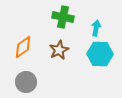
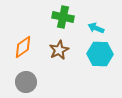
cyan arrow: rotated 77 degrees counterclockwise
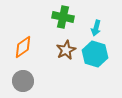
cyan arrow: rotated 98 degrees counterclockwise
brown star: moved 7 px right
cyan hexagon: moved 5 px left; rotated 15 degrees clockwise
gray circle: moved 3 px left, 1 px up
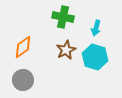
cyan hexagon: moved 3 px down
gray circle: moved 1 px up
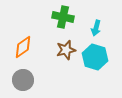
brown star: rotated 12 degrees clockwise
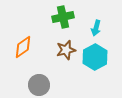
green cross: rotated 25 degrees counterclockwise
cyan hexagon: rotated 15 degrees clockwise
gray circle: moved 16 px right, 5 px down
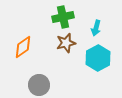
brown star: moved 7 px up
cyan hexagon: moved 3 px right, 1 px down
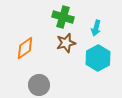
green cross: rotated 30 degrees clockwise
orange diamond: moved 2 px right, 1 px down
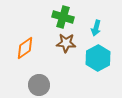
brown star: rotated 18 degrees clockwise
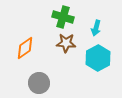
gray circle: moved 2 px up
